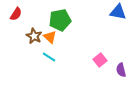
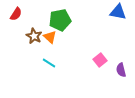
cyan line: moved 6 px down
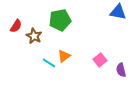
red semicircle: moved 12 px down
orange triangle: moved 14 px right, 19 px down; rotated 40 degrees clockwise
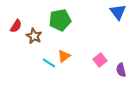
blue triangle: rotated 42 degrees clockwise
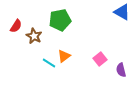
blue triangle: moved 4 px right; rotated 24 degrees counterclockwise
pink square: moved 1 px up
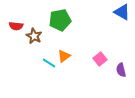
red semicircle: rotated 64 degrees clockwise
